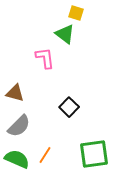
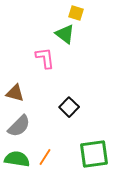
orange line: moved 2 px down
green semicircle: rotated 15 degrees counterclockwise
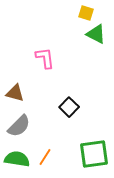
yellow square: moved 10 px right
green triangle: moved 31 px right; rotated 10 degrees counterclockwise
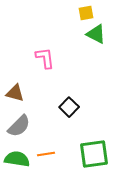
yellow square: rotated 28 degrees counterclockwise
orange line: moved 1 px right, 3 px up; rotated 48 degrees clockwise
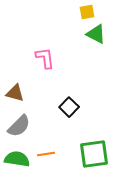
yellow square: moved 1 px right, 1 px up
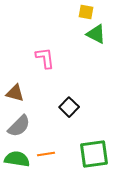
yellow square: moved 1 px left; rotated 21 degrees clockwise
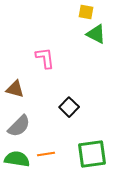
brown triangle: moved 4 px up
green square: moved 2 px left
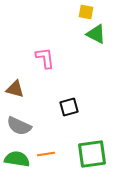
black square: rotated 30 degrees clockwise
gray semicircle: rotated 70 degrees clockwise
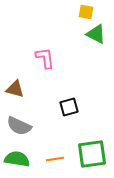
orange line: moved 9 px right, 5 px down
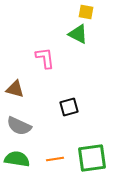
green triangle: moved 18 px left
green square: moved 4 px down
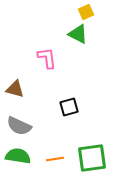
yellow square: rotated 35 degrees counterclockwise
pink L-shape: moved 2 px right
green semicircle: moved 1 px right, 3 px up
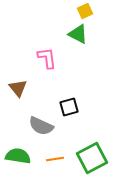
yellow square: moved 1 px left, 1 px up
brown triangle: moved 3 px right, 1 px up; rotated 36 degrees clockwise
gray semicircle: moved 22 px right
green square: rotated 20 degrees counterclockwise
